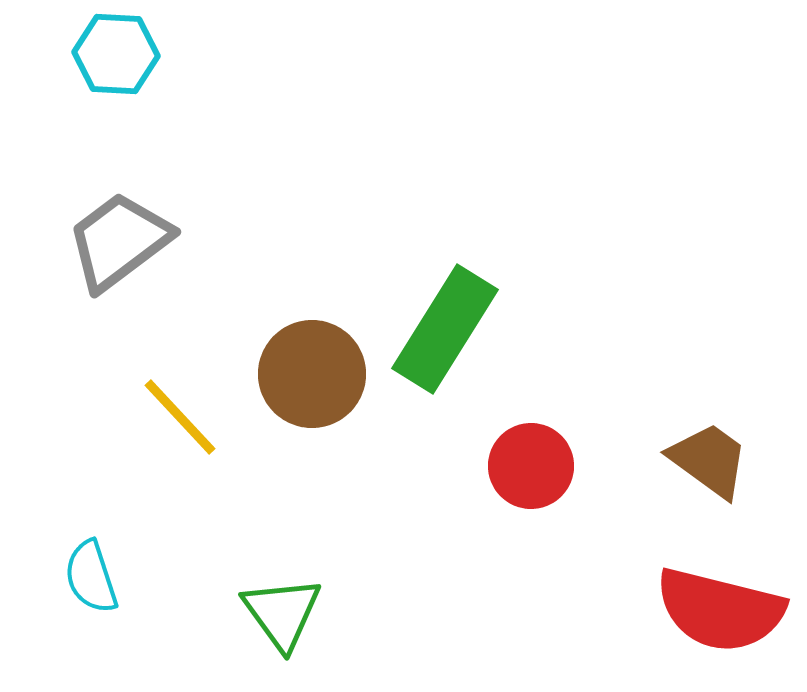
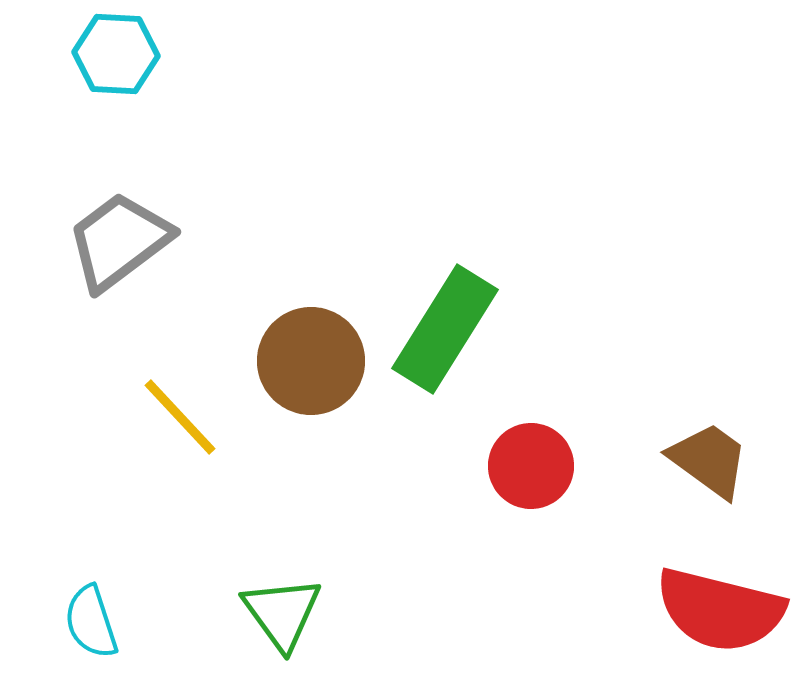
brown circle: moved 1 px left, 13 px up
cyan semicircle: moved 45 px down
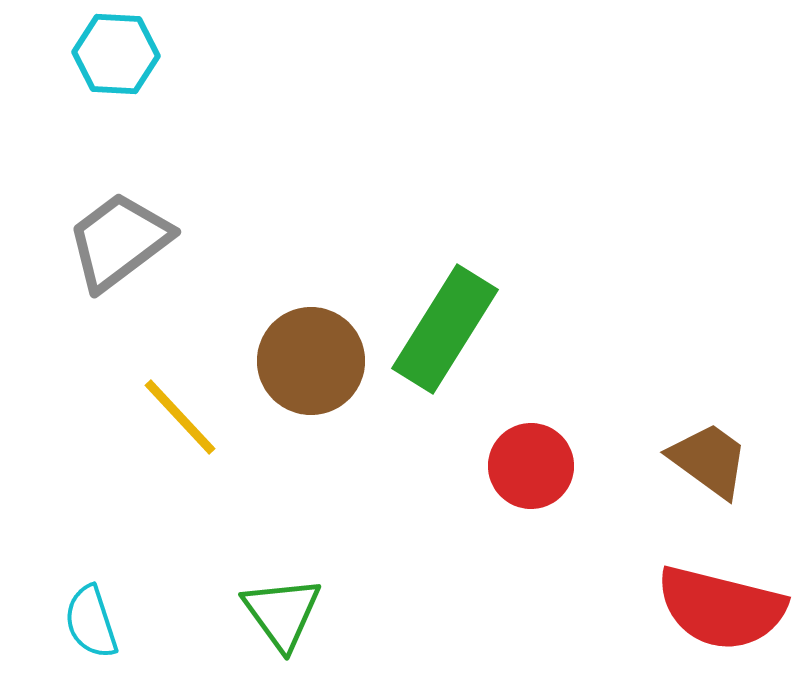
red semicircle: moved 1 px right, 2 px up
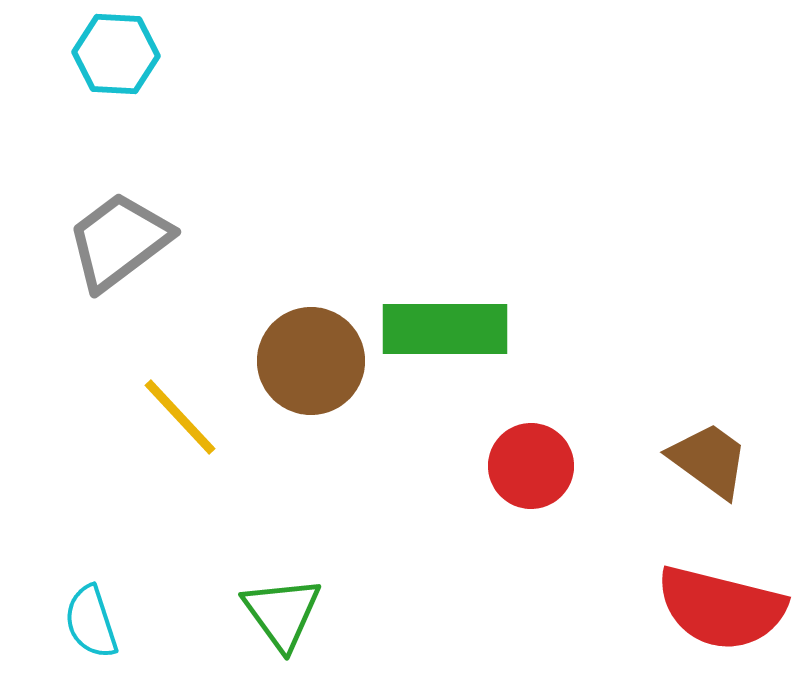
green rectangle: rotated 58 degrees clockwise
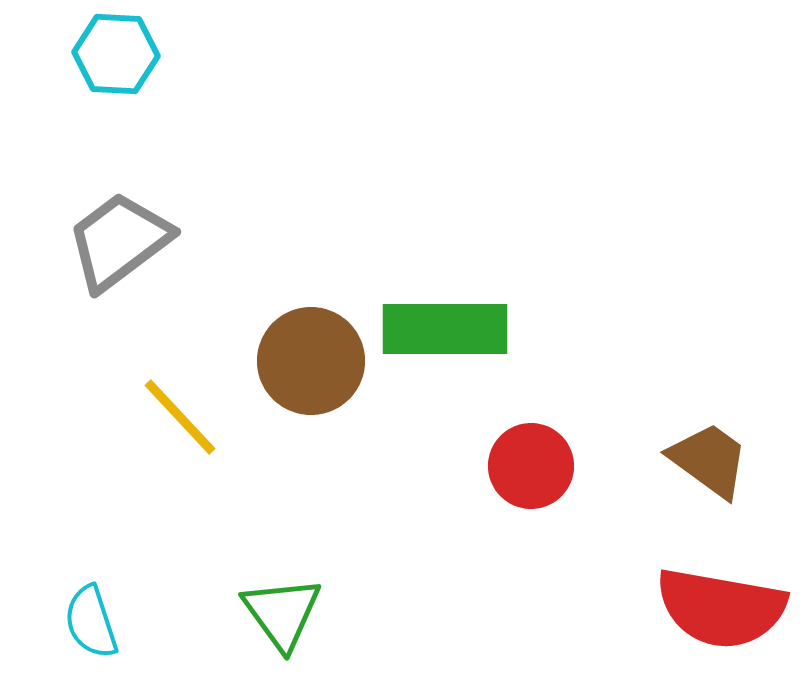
red semicircle: rotated 4 degrees counterclockwise
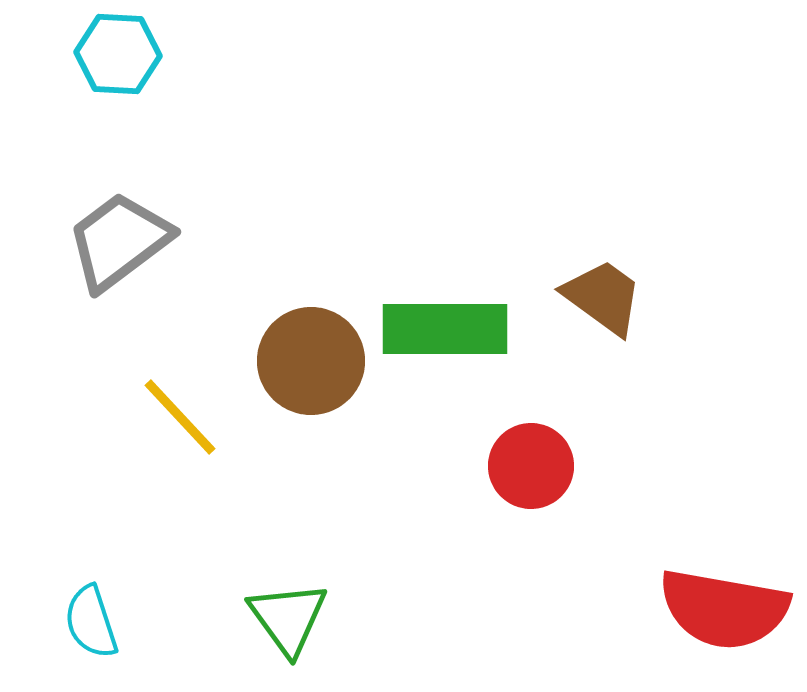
cyan hexagon: moved 2 px right
brown trapezoid: moved 106 px left, 163 px up
red semicircle: moved 3 px right, 1 px down
green triangle: moved 6 px right, 5 px down
